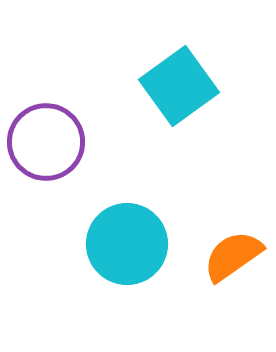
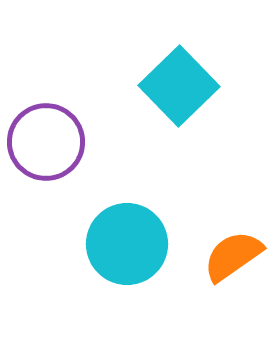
cyan square: rotated 8 degrees counterclockwise
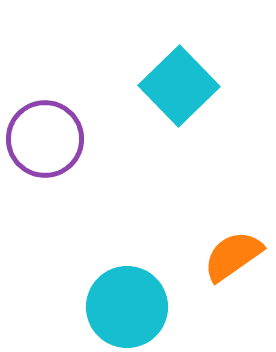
purple circle: moved 1 px left, 3 px up
cyan circle: moved 63 px down
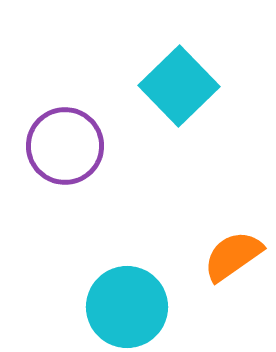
purple circle: moved 20 px right, 7 px down
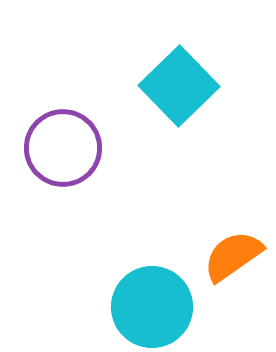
purple circle: moved 2 px left, 2 px down
cyan circle: moved 25 px right
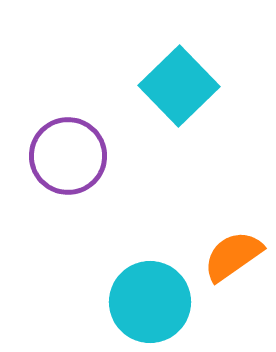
purple circle: moved 5 px right, 8 px down
cyan circle: moved 2 px left, 5 px up
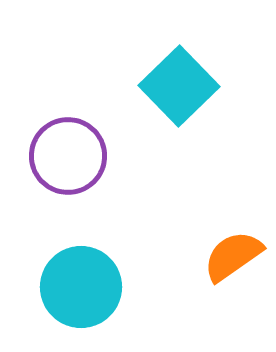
cyan circle: moved 69 px left, 15 px up
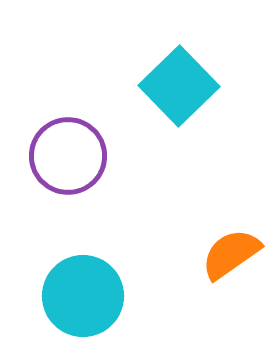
orange semicircle: moved 2 px left, 2 px up
cyan circle: moved 2 px right, 9 px down
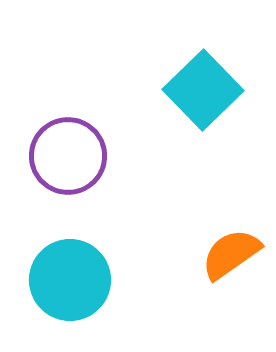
cyan square: moved 24 px right, 4 px down
cyan circle: moved 13 px left, 16 px up
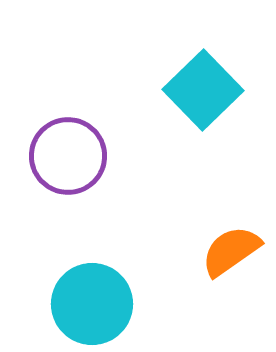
orange semicircle: moved 3 px up
cyan circle: moved 22 px right, 24 px down
